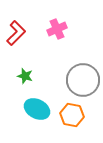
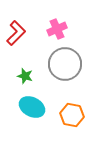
gray circle: moved 18 px left, 16 px up
cyan ellipse: moved 5 px left, 2 px up
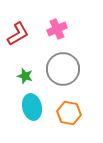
red L-shape: moved 2 px right, 1 px down; rotated 15 degrees clockwise
gray circle: moved 2 px left, 5 px down
cyan ellipse: rotated 50 degrees clockwise
orange hexagon: moved 3 px left, 2 px up
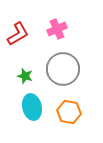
orange hexagon: moved 1 px up
